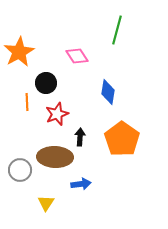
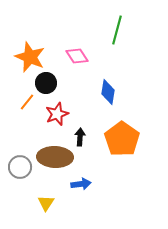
orange star: moved 11 px right, 5 px down; rotated 20 degrees counterclockwise
orange line: rotated 42 degrees clockwise
gray circle: moved 3 px up
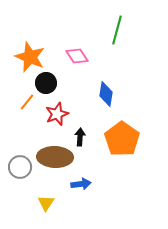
blue diamond: moved 2 px left, 2 px down
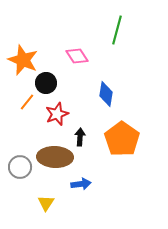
orange star: moved 7 px left, 3 px down
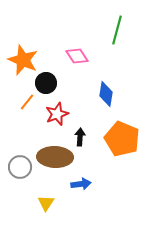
orange pentagon: rotated 12 degrees counterclockwise
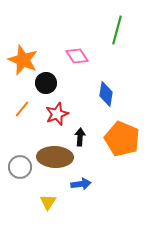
orange line: moved 5 px left, 7 px down
yellow triangle: moved 2 px right, 1 px up
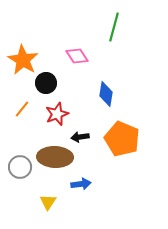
green line: moved 3 px left, 3 px up
orange star: rotated 8 degrees clockwise
black arrow: rotated 102 degrees counterclockwise
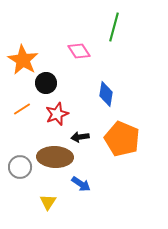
pink diamond: moved 2 px right, 5 px up
orange line: rotated 18 degrees clockwise
blue arrow: rotated 42 degrees clockwise
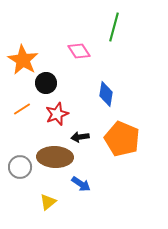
yellow triangle: rotated 18 degrees clockwise
